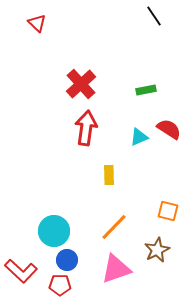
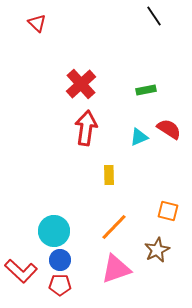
blue circle: moved 7 px left
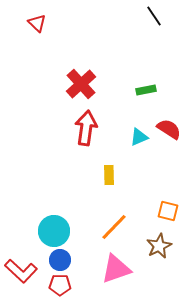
brown star: moved 2 px right, 4 px up
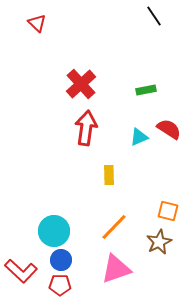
brown star: moved 4 px up
blue circle: moved 1 px right
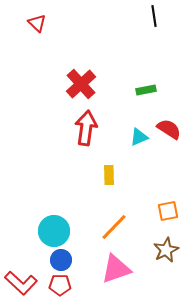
black line: rotated 25 degrees clockwise
orange square: rotated 25 degrees counterclockwise
brown star: moved 7 px right, 8 px down
red L-shape: moved 12 px down
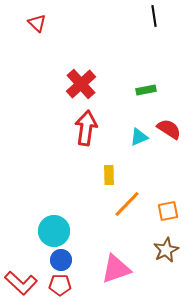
orange line: moved 13 px right, 23 px up
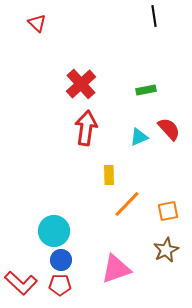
red semicircle: rotated 15 degrees clockwise
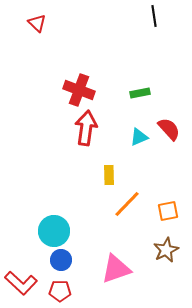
red cross: moved 2 px left, 6 px down; rotated 28 degrees counterclockwise
green rectangle: moved 6 px left, 3 px down
red pentagon: moved 6 px down
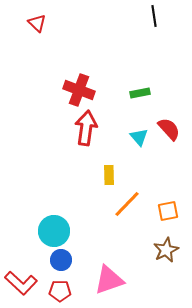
cyan triangle: rotated 48 degrees counterclockwise
pink triangle: moved 7 px left, 11 px down
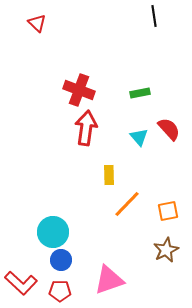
cyan circle: moved 1 px left, 1 px down
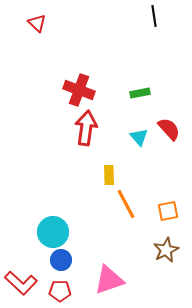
orange line: moved 1 px left; rotated 72 degrees counterclockwise
